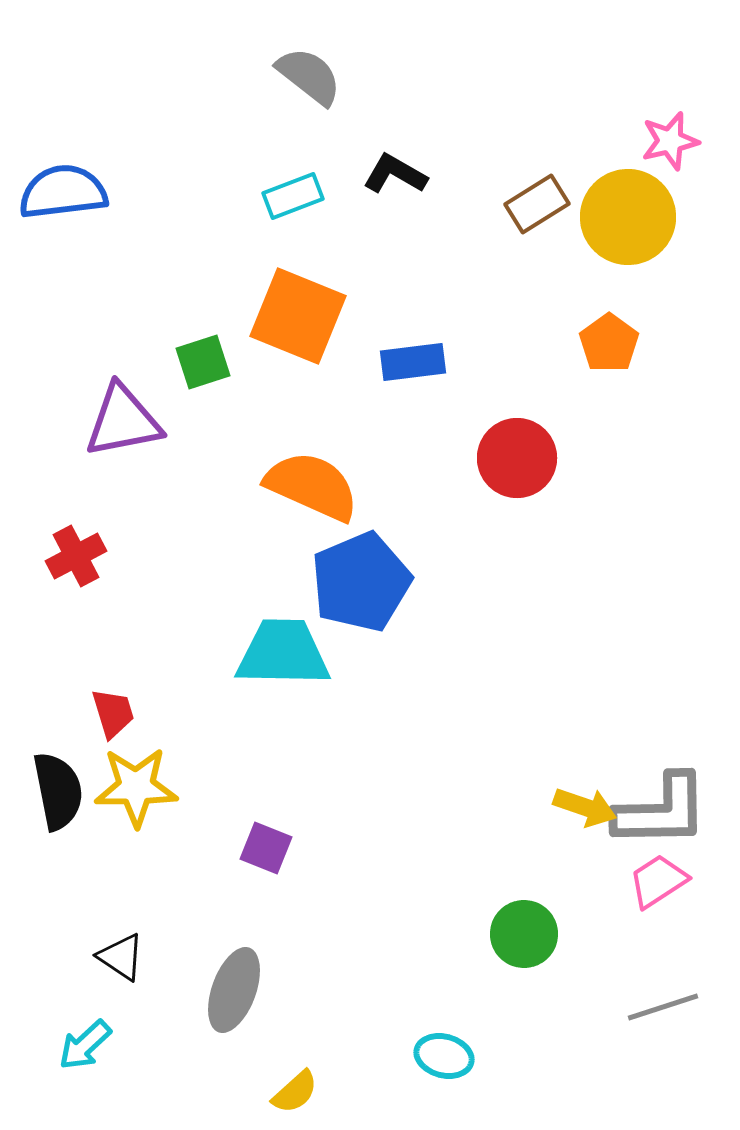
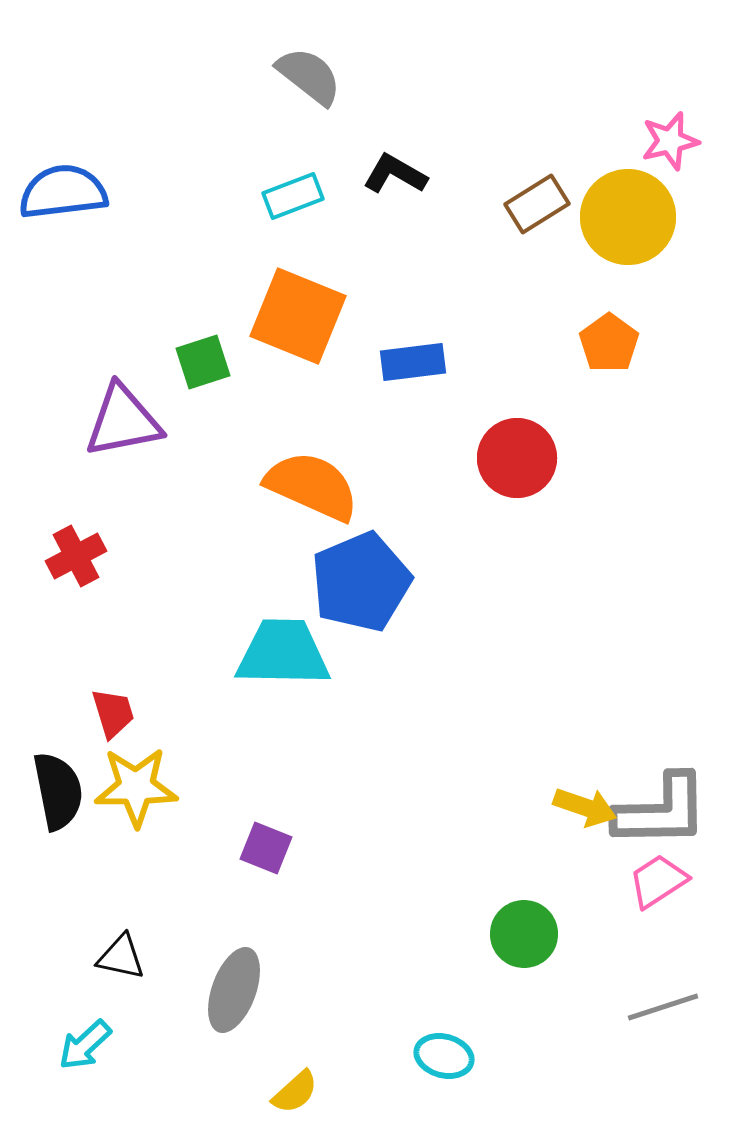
black triangle: rotated 22 degrees counterclockwise
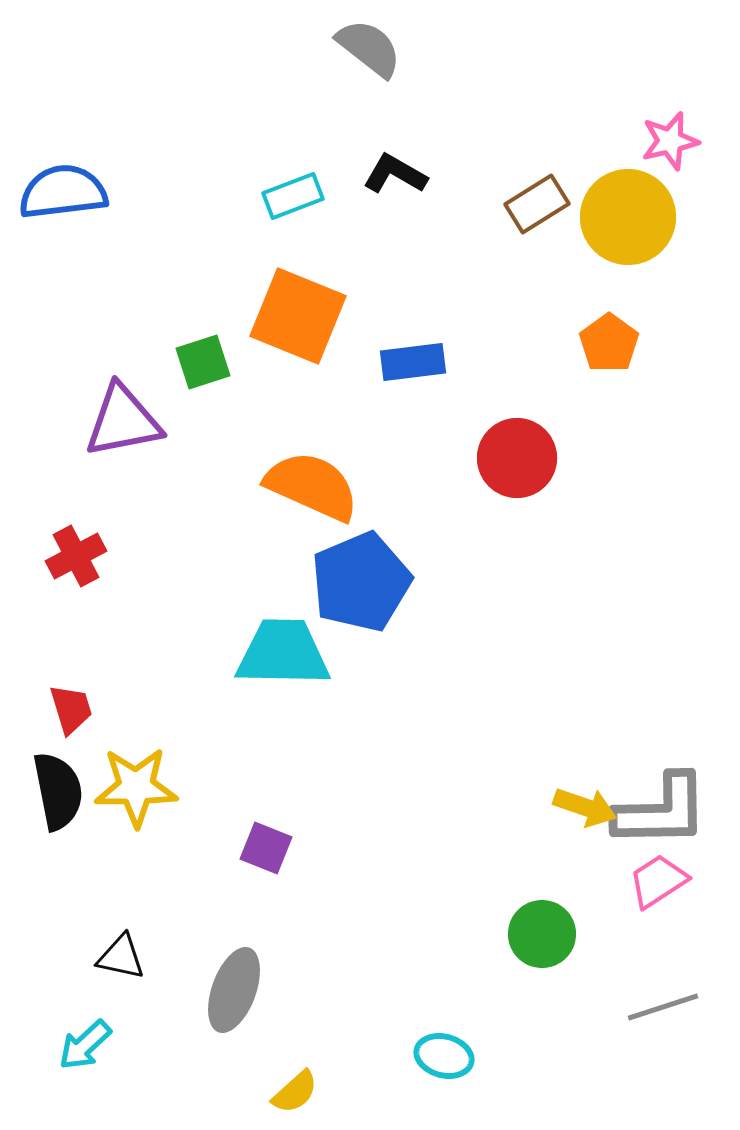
gray semicircle: moved 60 px right, 28 px up
red trapezoid: moved 42 px left, 4 px up
green circle: moved 18 px right
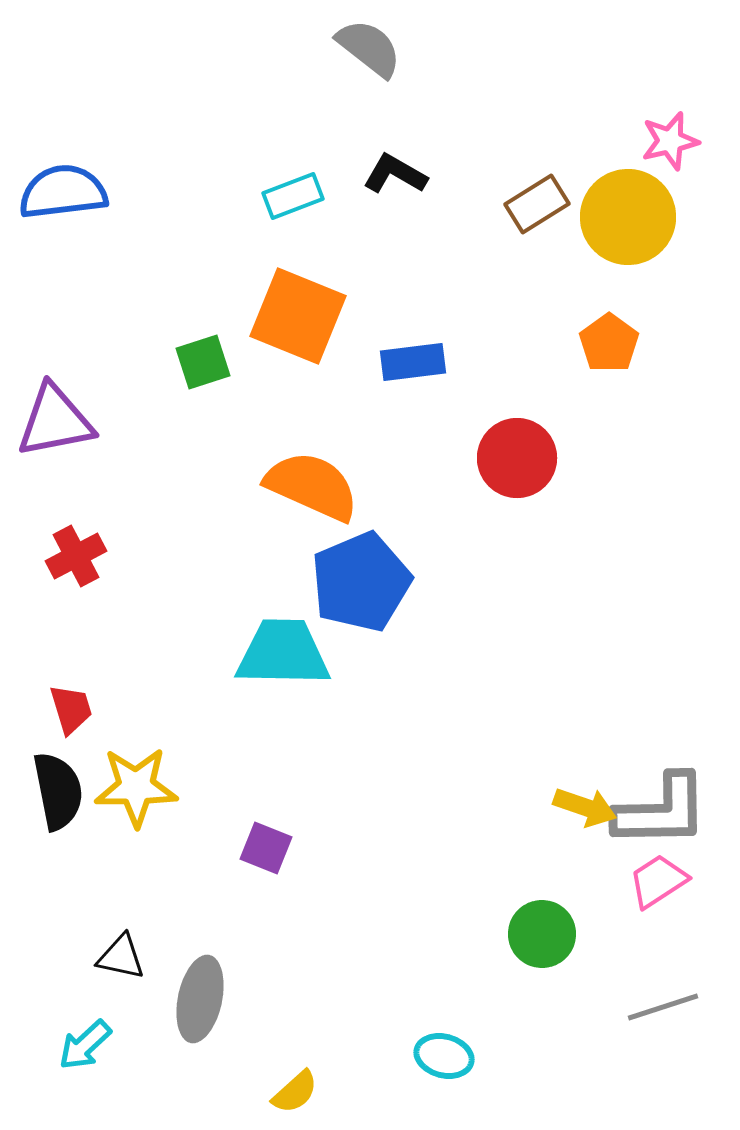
purple triangle: moved 68 px left
gray ellipse: moved 34 px left, 9 px down; rotated 8 degrees counterclockwise
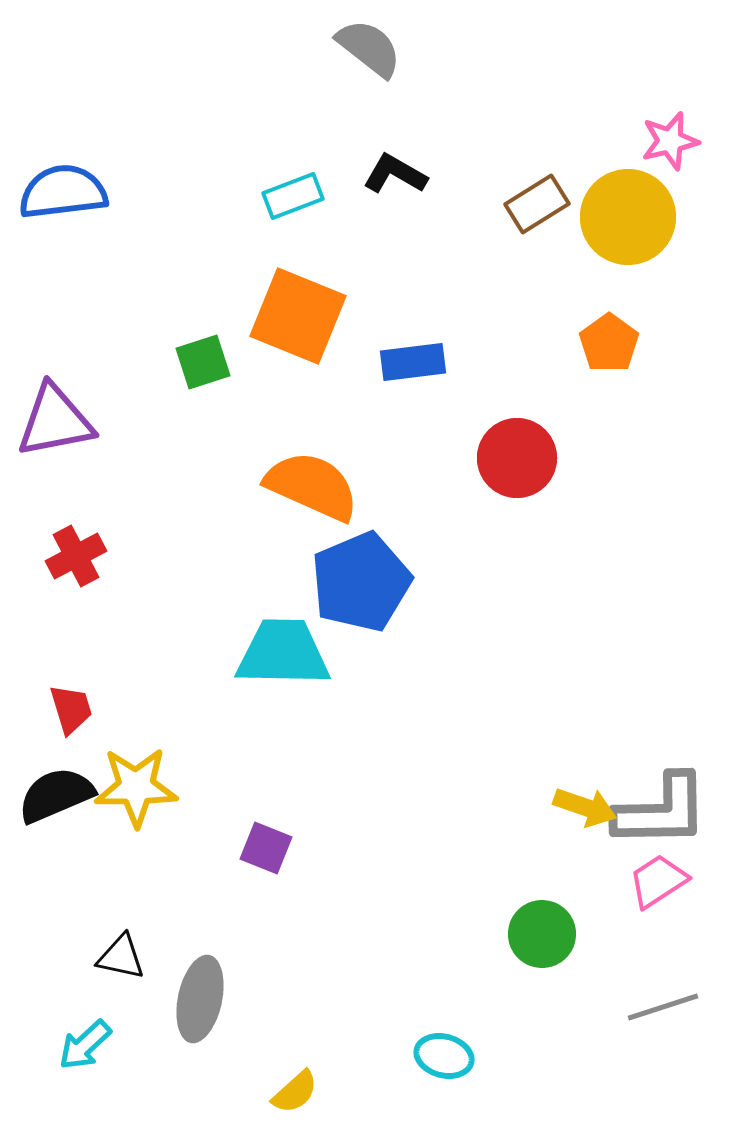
black semicircle: moved 2 px left, 4 px down; rotated 102 degrees counterclockwise
